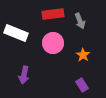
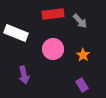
gray arrow: rotated 21 degrees counterclockwise
pink circle: moved 6 px down
purple arrow: rotated 24 degrees counterclockwise
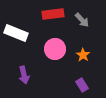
gray arrow: moved 2 px right, 1 px up
pink circle: moved 2 px right
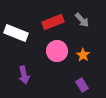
red rectangle: moved 8 px down; rotated 15 degrees counterclockwise
pink circle: moved 2 px right, 2 px down
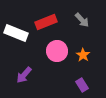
red rectangle: moved 7 px left
purple arrow: rotated 54 degrees clockwise
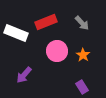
gray arrow: moved 3 px down
purple rectangle: moved 2 px down
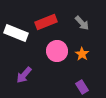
orange star: moved 1 px left, 1 px up
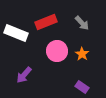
purple rectangle: rotated 24 degrees counterclockwise
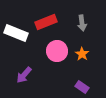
gray arrow: rotated 35 degrees clockwise
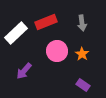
white rectangle: rotated 65 degrees counterclockwise
purple arrow: moved 4 px up
purple rectangle: moved 1 px right, 2 px up
